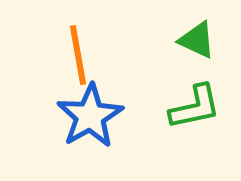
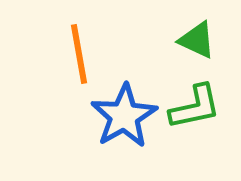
orange line: moved 1 px right, 1 px up
blue star: moved 34 px right
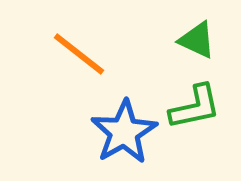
orange line: rotated 42 degrees counterclockwise
blue star: moved 16 px down
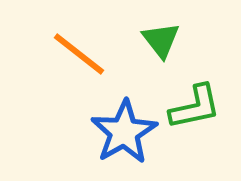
green triangle: moved 36 px left; rotated 27 degrees clockwise
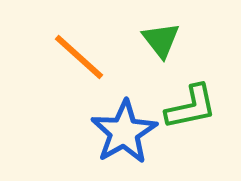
orange line: moved 3 px down; rotated 4 degrees clockwise
green L-shape: moved 4 px left
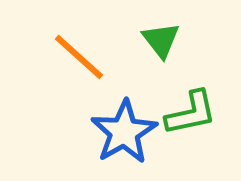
green L-shape: moved 6 px down
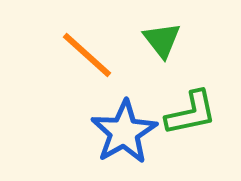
green triangle: moved 1 px right
orange line: moved 8 px right, 2 px up
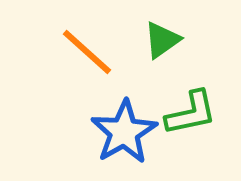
green triangle: rotated 33 degrees clockwise
orange line: moved 3 px up
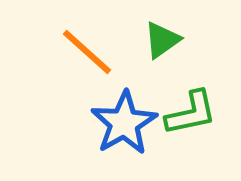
blue star: moved 9 px up
